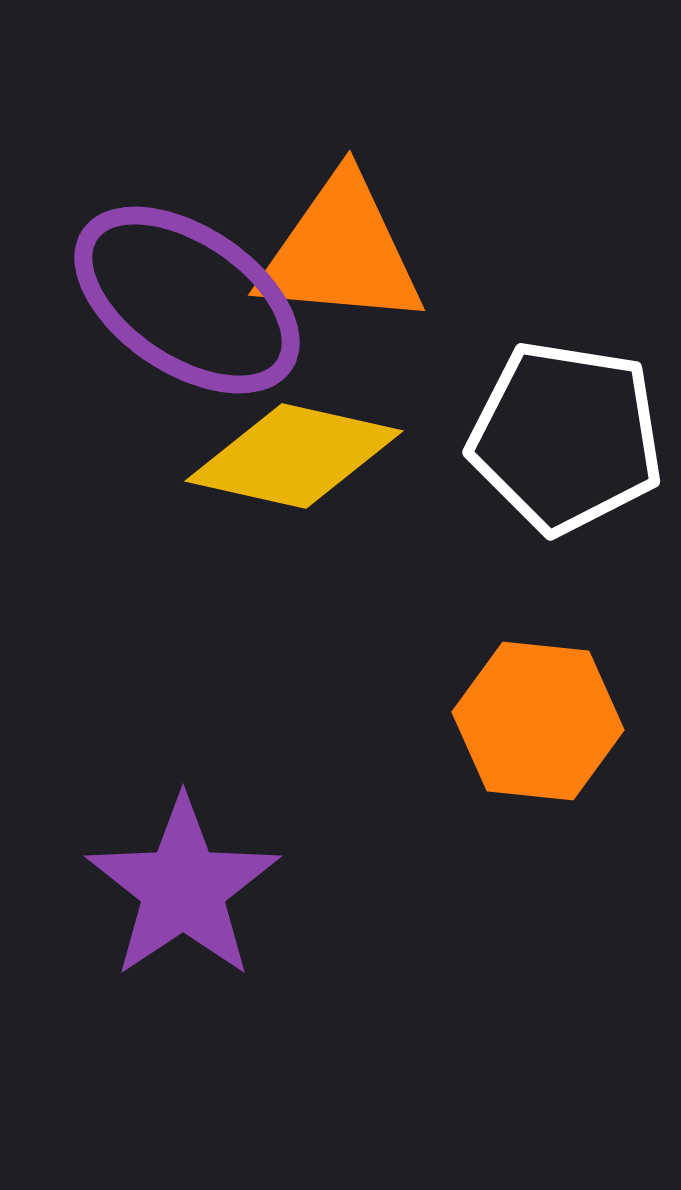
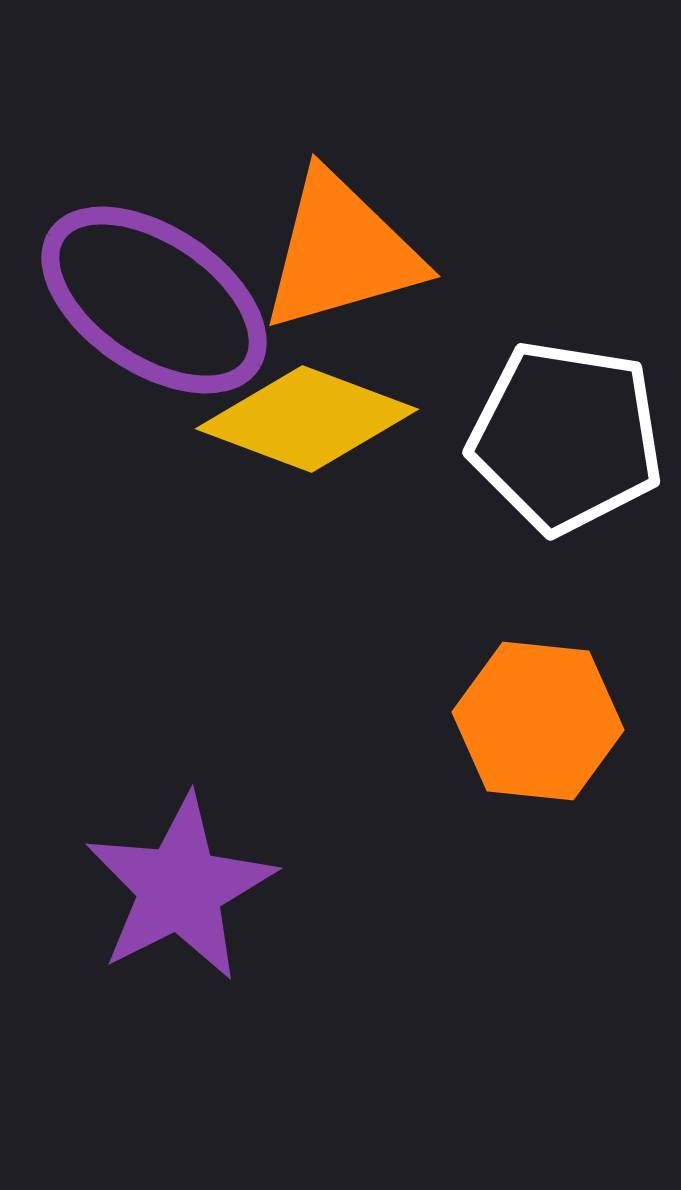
orange triangle: rotated 21 degrees counterclockwise
purple ellipse: moved 33 px left
yellow diamond: moved 13 px right, 37 px up; rotated 8 degrees clockwise
purple star: moved 3 px left; rotated 7 degrees clockwise
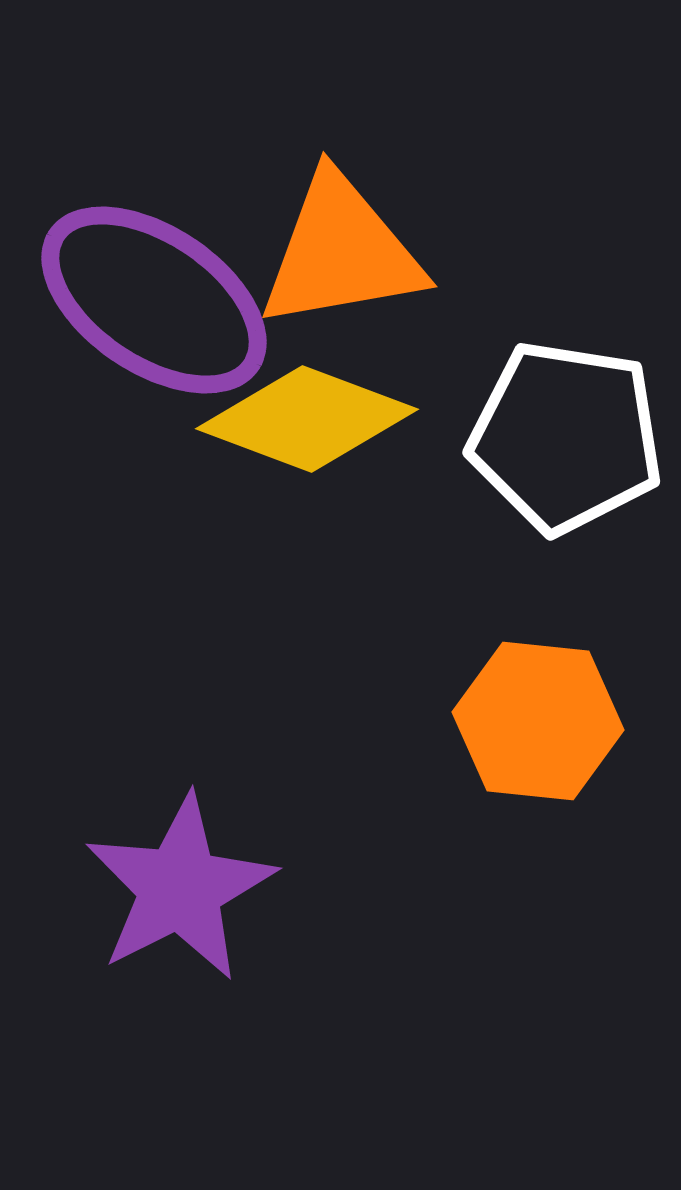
orange triangle: rotated 6 degrees clockwise
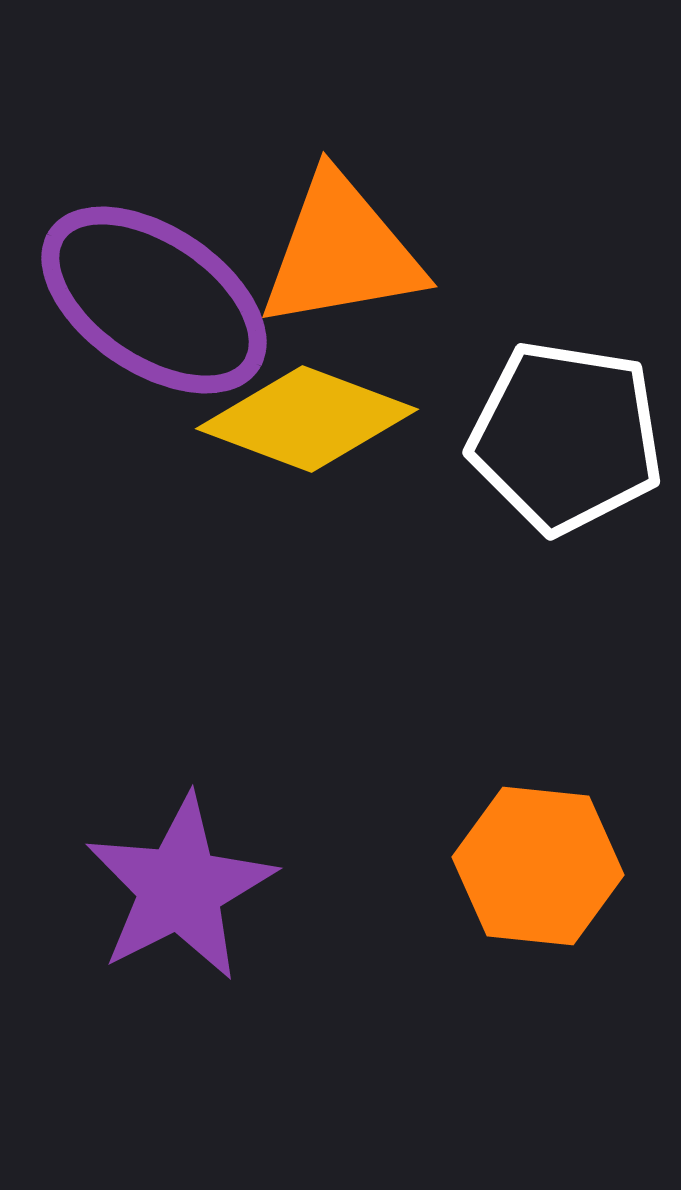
orange hexagon: moved 145 px down
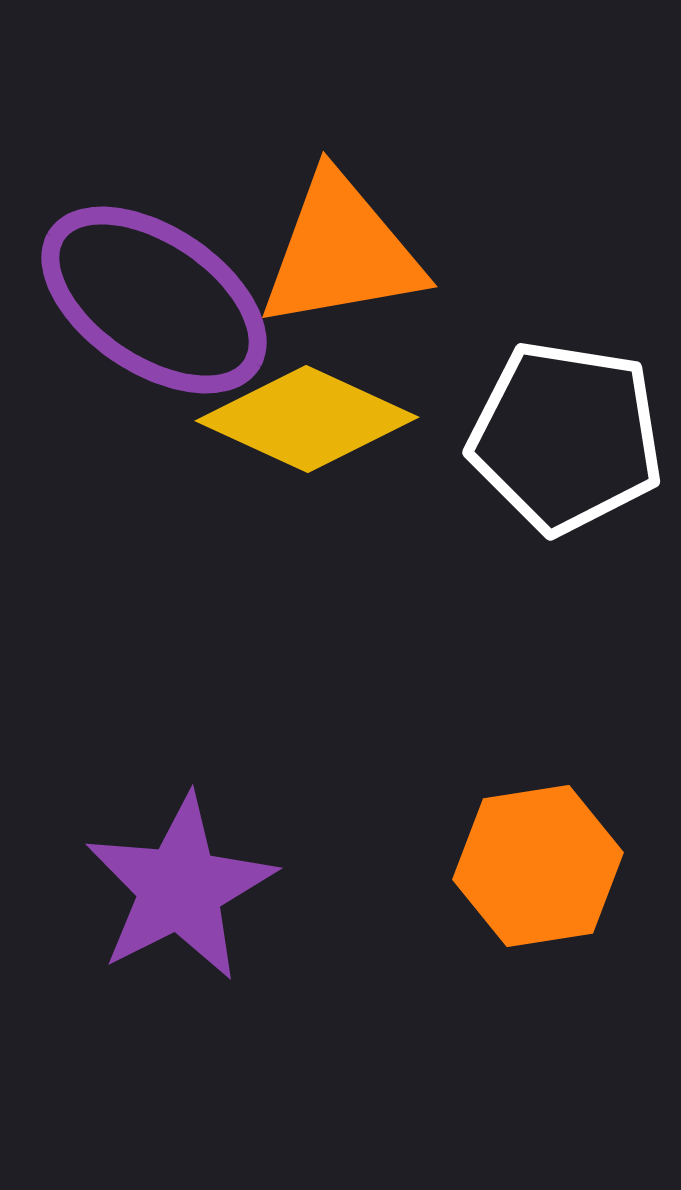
yellow diamond: rotated 4 degrees clockwise
orange hexagon: rotated 15 degrees counterclockwise
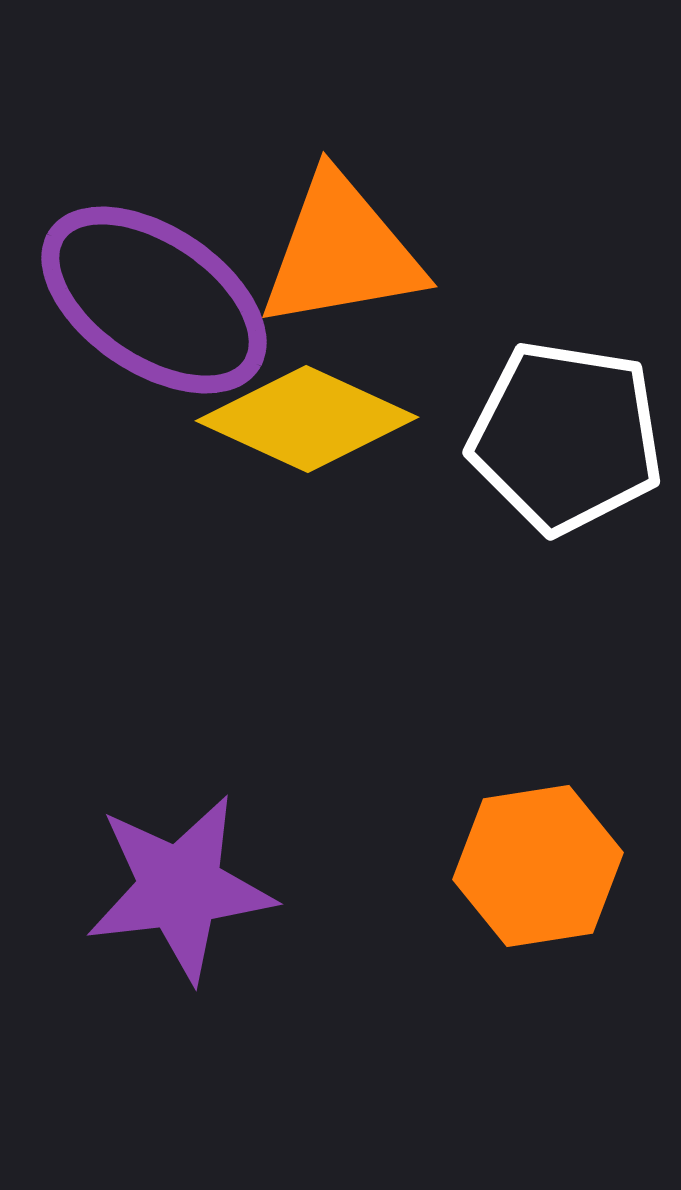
purple star: rotated 20 degrees clockwise
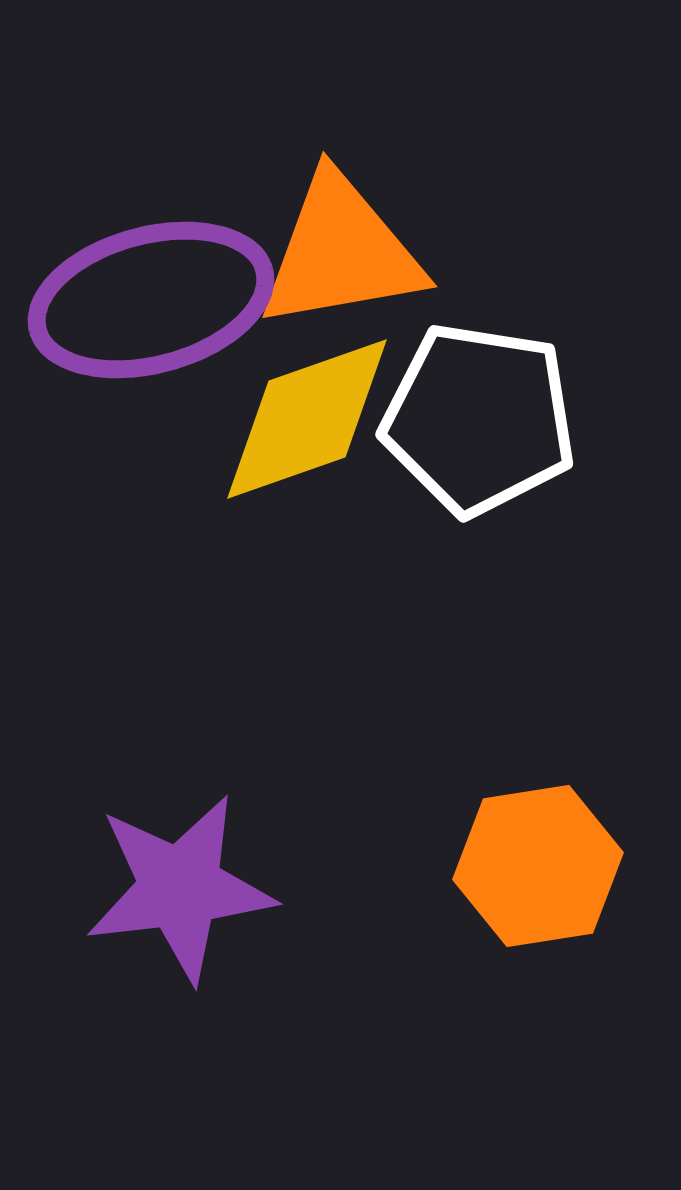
purple ellipse: moved 3 px left; rotated 49 degrees counterclockwise
yellow diamond: rotated 44 degrees counterclockwise
white pentagon: moved 87 px left, 18 px up
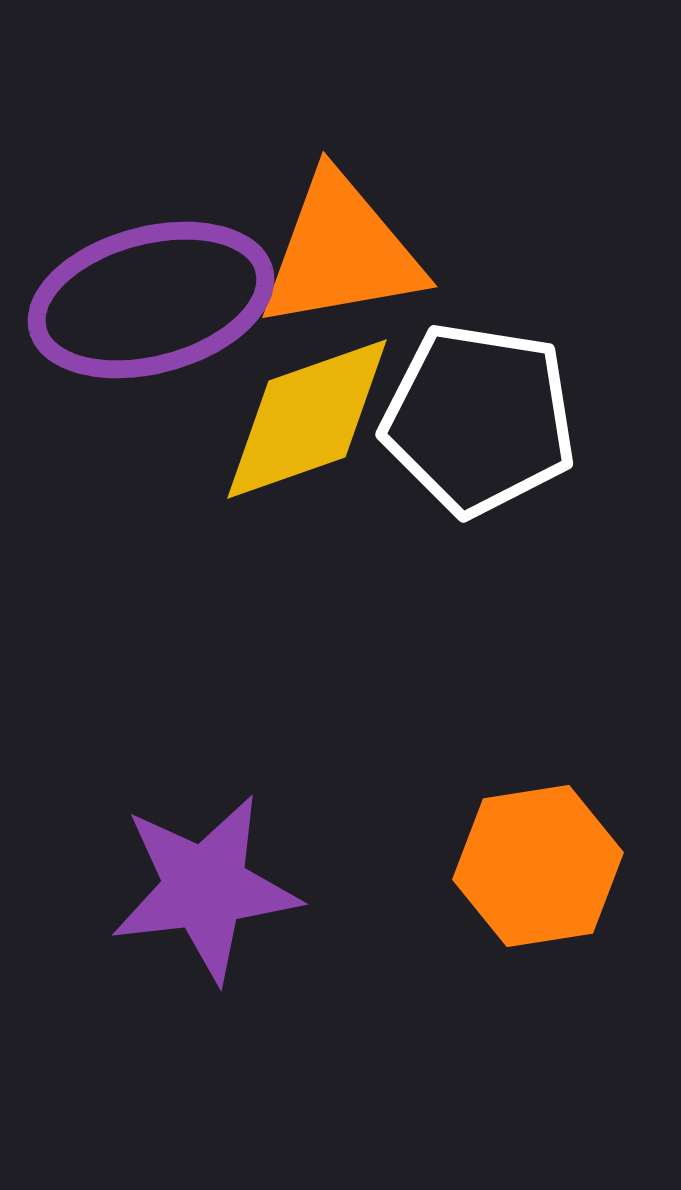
purple star: moved 25 px right
